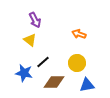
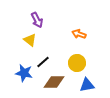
purple arrow: moved 2 px right
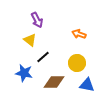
black line: moved 5 px up
blue triangle: rotated 21 degrees clockwise
